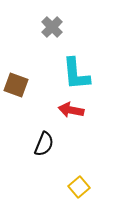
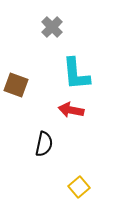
black semicircle: rotated 10 degrees counterclockwise
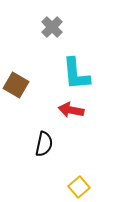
brown square: rotated 10 degrees clockwise
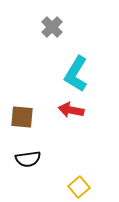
cyan L-shape: rotated 36 degrees clockwise
brown square: moved 6 px right, 32 px down; rotated 25 degrees counterclockwise
black semicircle: moved 16 px left, 15 px down; rotated 70 degrees clockwise
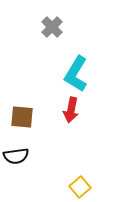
red arrow: rotated 90 degrees counterclockwise
black semicircle: moved 12 px left, 3 px up
yellow square: moved 1 px right
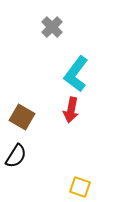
cyan L-shape: rotated 6 degrees clockwise
brown square: rotated 25 degrees clockwise
black semicircle: rotated 50 degrees counterclockwise
yellow square: rotated 30 degrees counterclockwise
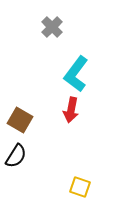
brown square: moved 2 px left, 3 px down
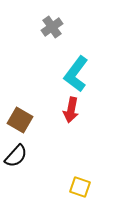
gray cross: rotated 10 degrees clockwise
black semicircle: rotated 10 degrees clockwise
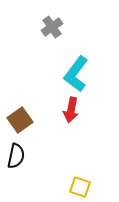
brown square: rotated 25 degrees clockwise
black semicircle: rotated 30 degrees counterclockwise
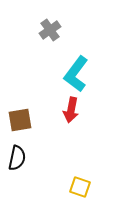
gray cross: moved 2 px left, 3 px down
brown square: rotated 25 degrees clockwise
black semicircle: moved 1 px right, 2 px down
